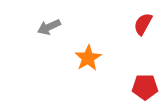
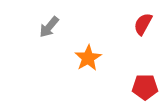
gray arrow: rotated 25 degrees counterclockwise
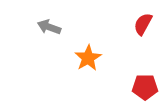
gray arrow: rotated 70 degrees clockwise
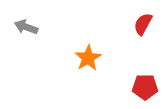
gray arrow: moved 23 px left
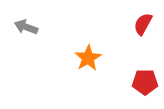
red pentagon: moved 5 px up
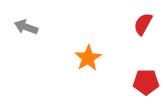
red pentagon: moved 1 px right
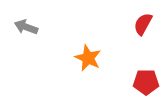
orange star: rotated 16 degrees counterclockwise
